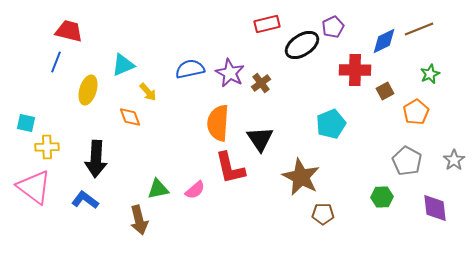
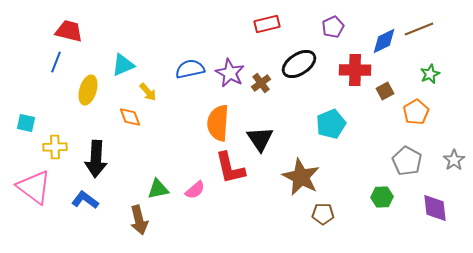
black ellipse: moved 3 px left, 19 px down
yellow cross: moved 8 px right
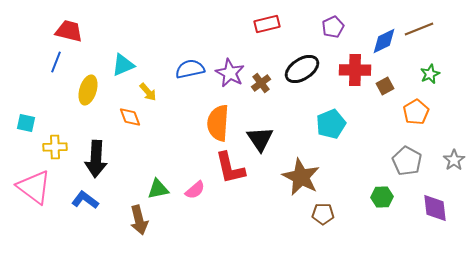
black ellipse: moved 3 px right, 5 px down
brown square: moved 5 px up
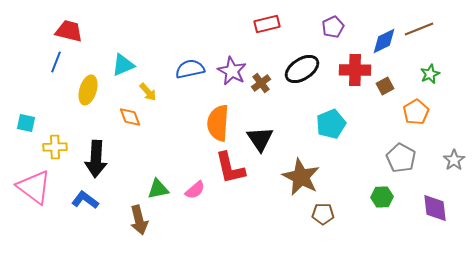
purple star: moved 2 px right, 2 px up
gray pentagon: moved 6 px left, 3 px up
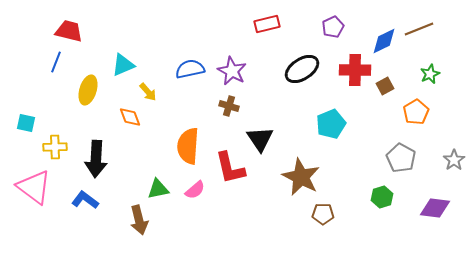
brown cross: moved 32 px left, 23 px down; rotated 36 degrees counterclockwise
orange semicircle: moved 30 px left, 23 px down
green hexagon: rotated 15 degrees counterclockwise
purple diamond: rotated 76 degrees counterclockwise
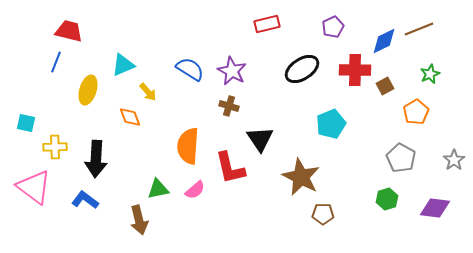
blue semicircle: rotated 44 degrees clockwise
green hexagon: moved 5 px right, 2 px down
